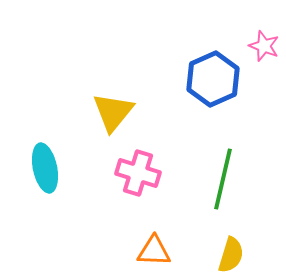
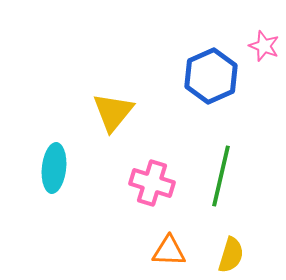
blue hexagon: moved 2 px left, 3 px up
cyan ellipse: moved 9 px right; rotated 18 degrees clockwise
pink cross: moved 14 px right, 10 px down
green line: moved 2 px left, 3 px up
orange triangle: moved 15 px right
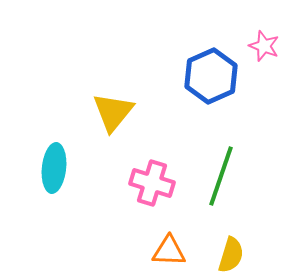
green line: rotated 6 degrees clockwise
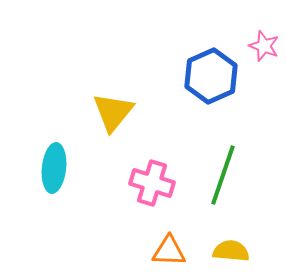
green line: moved 2 px right, 1 px up
yellow semicircle: moved 4 px up; rotated 102 degrees counterclockwise
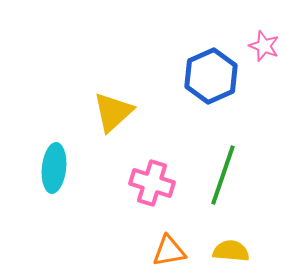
yellow triangle: rotated 9 degrees clockwise
orange triangle: rotated 12 degrees counterclockwise
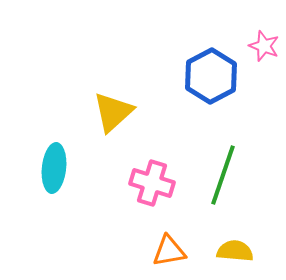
blue hexagon: rotated 4 degrees counterclockwise
yellow semicircle: moved 4 px right
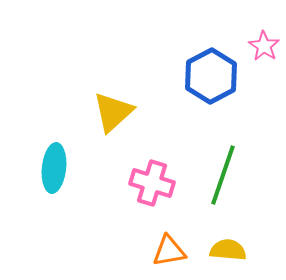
pink star: rotated 12 degrees clockwise
yellow semicircle: moved 7 px left, 1 px up
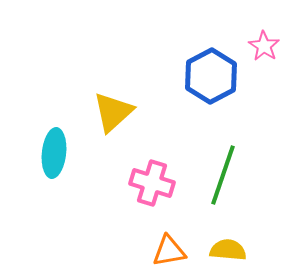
cyan ellipse: moved 15 px up
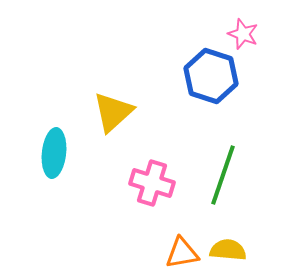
pink star: moved 21 px left, 12 px up; rotated 12 degrees counterclockwise
blue hexagon: rotated 14 degrees counterclockwise
orange triangle: moved 13 px right, 2 px down
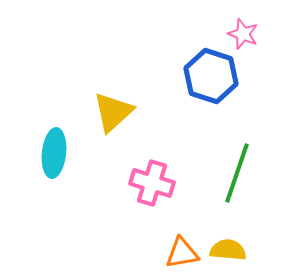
green line: moved 14 px right, 2 px up
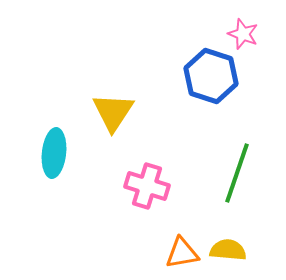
yellow triangle: rotated 15 degrees counterclockwise
pink cross: moved 5 px left, 3 px down
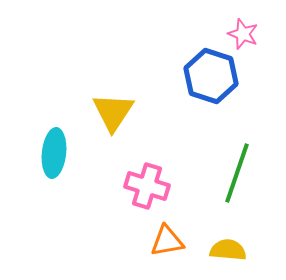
orange triangle: moved 15 px left, 12 px up
